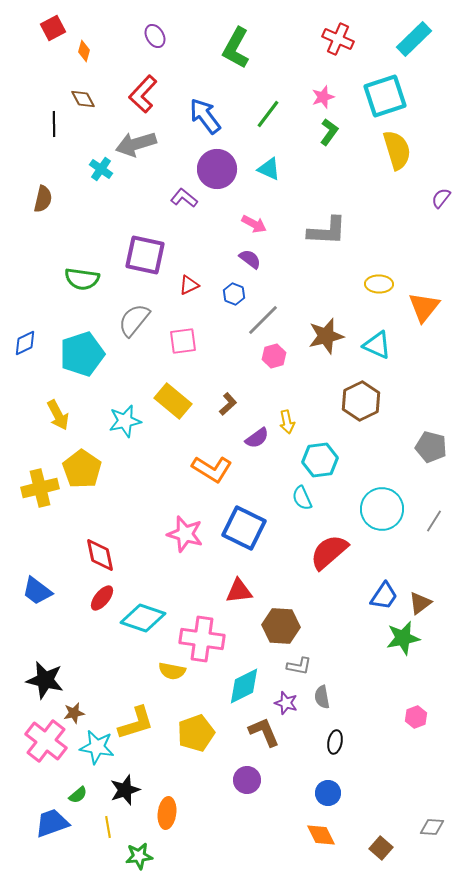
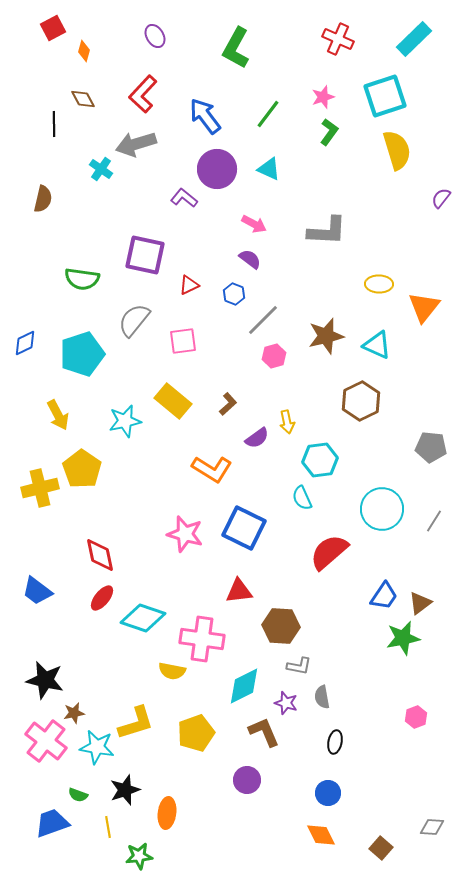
gray pentagon at (431, 447): rotated 8 degrees counterclockwise
green semicircle at (78, 795): rotated 60 degrees clockwise
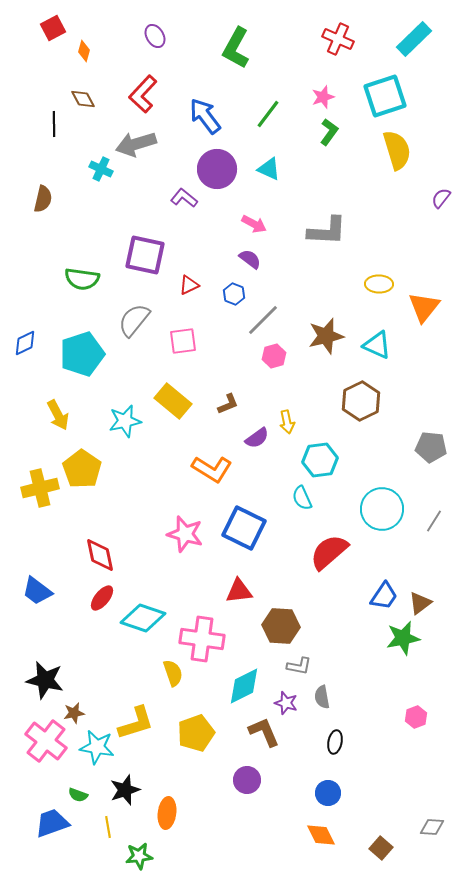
cyan cross at (101, 169): rotated 10 degrees counterclockwise
brown L-shape at (228, 404): rotated 20 degrees clockwise
yellow semicircle at (172, 671): moved 1 px right, 2 px down; rotated 120 degrees counterclockwise
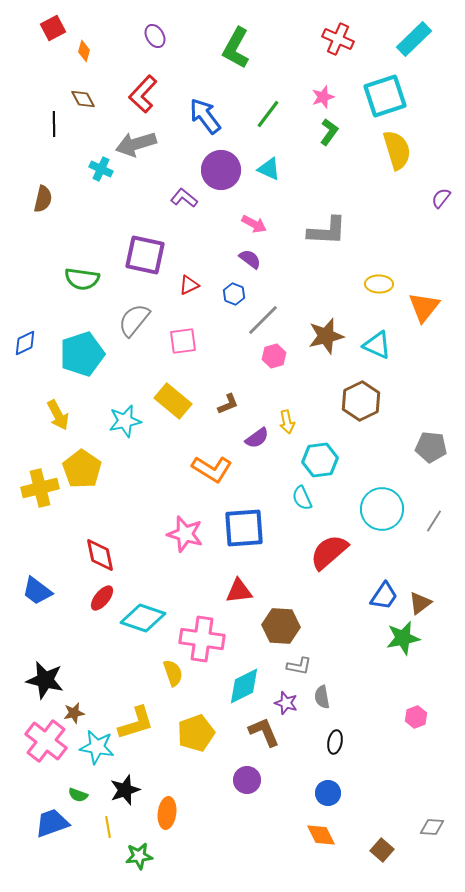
purple circle at (217, 169): moved 4 px right, 1 px down
blue square at (244, 528): rotated 30 degrees counterclockwise
brown square at (381, 848): moved 1 px right, 2 px down
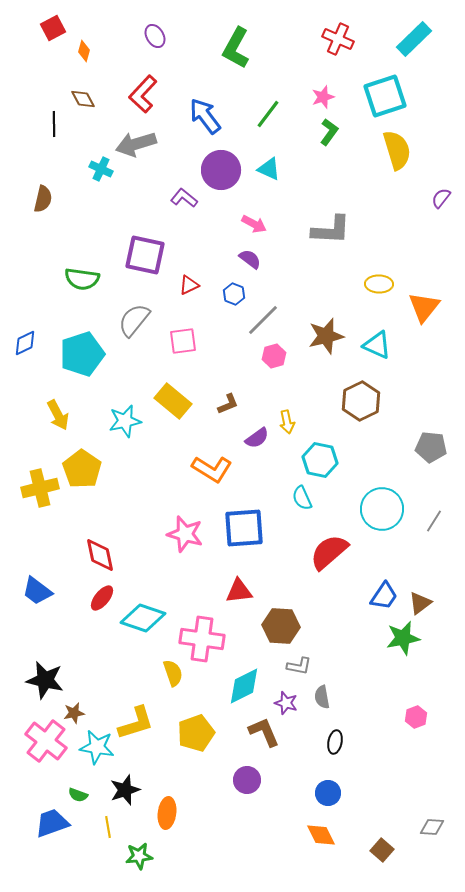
gray L-shape at (327, 231): moved 4 px right, 1 px up
cyan hexagon at (320, 460): rotated 20 degrees clockwise
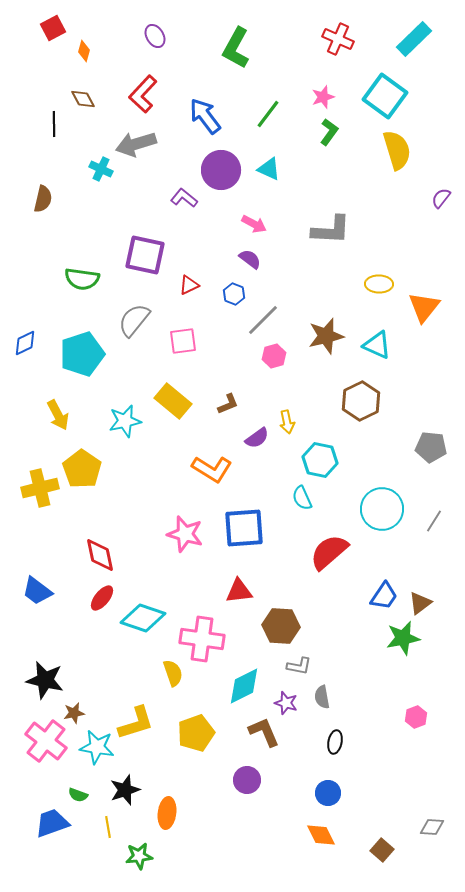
cyan square at (385, 96): rotated 36 degrees counterclockwise
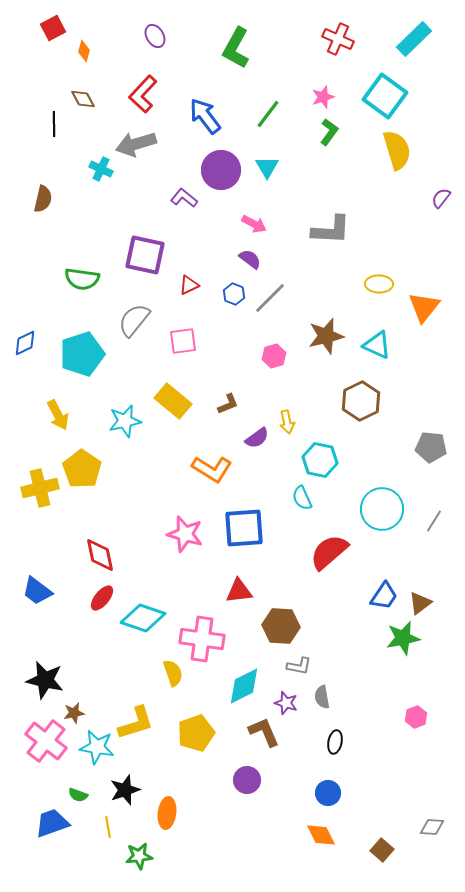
cyan triangle at (269, 169): moved 2 px left, 2 px up; rotated 35 degrees clockwise
gray line at (263, 320): moved 7 px right, 22 px up
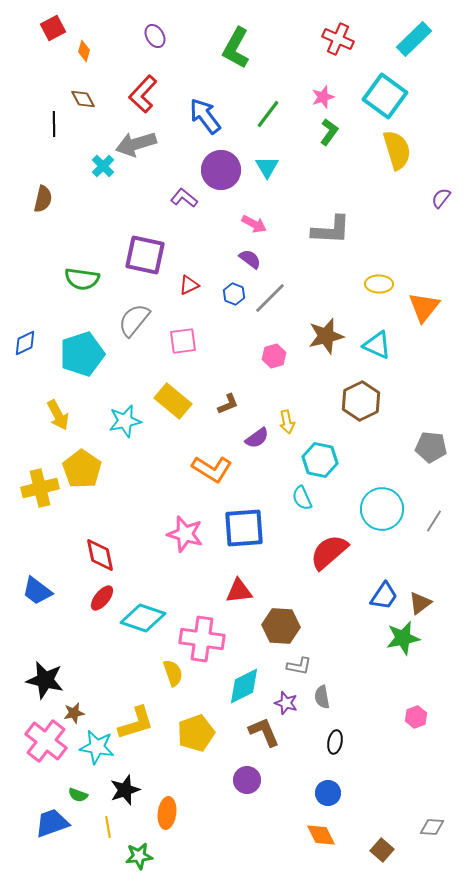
cyan cross at (101, 169): moved 2 px right, 3 px up; rotated 20 degrees clockwise
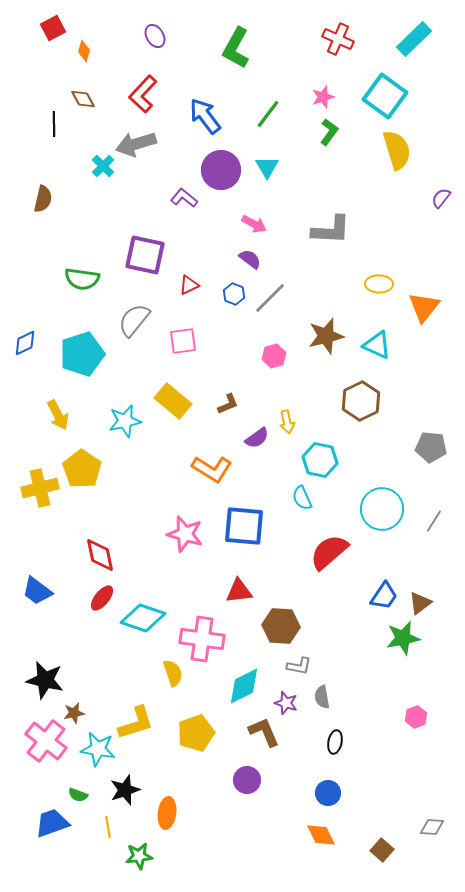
blue square at (244, 528): moved 2 px up; rotated 9 degrees clockwise
cyan star at (97, 747): moved 1 px right, 2 px down
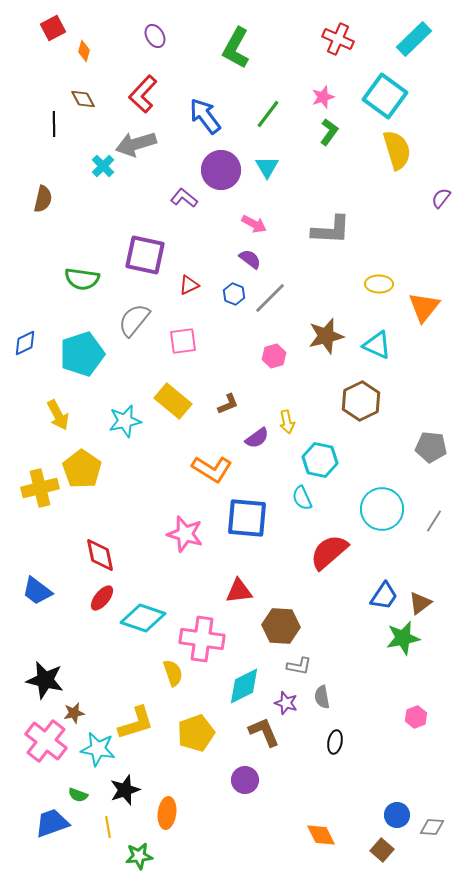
blue square at (244, 526): moved 3 px right, 8 px up
purple circle at (247, 780): moved 2 px left
blue circle at (328, 793): moved 69 px right, 22 px down
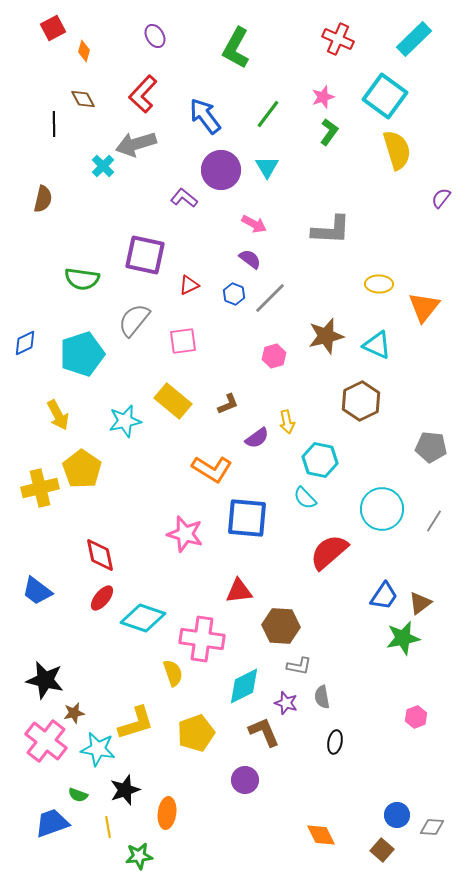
cyan semicircle at (302, 498): moved 3 px right; rotated 20 degrees counterclockwise
